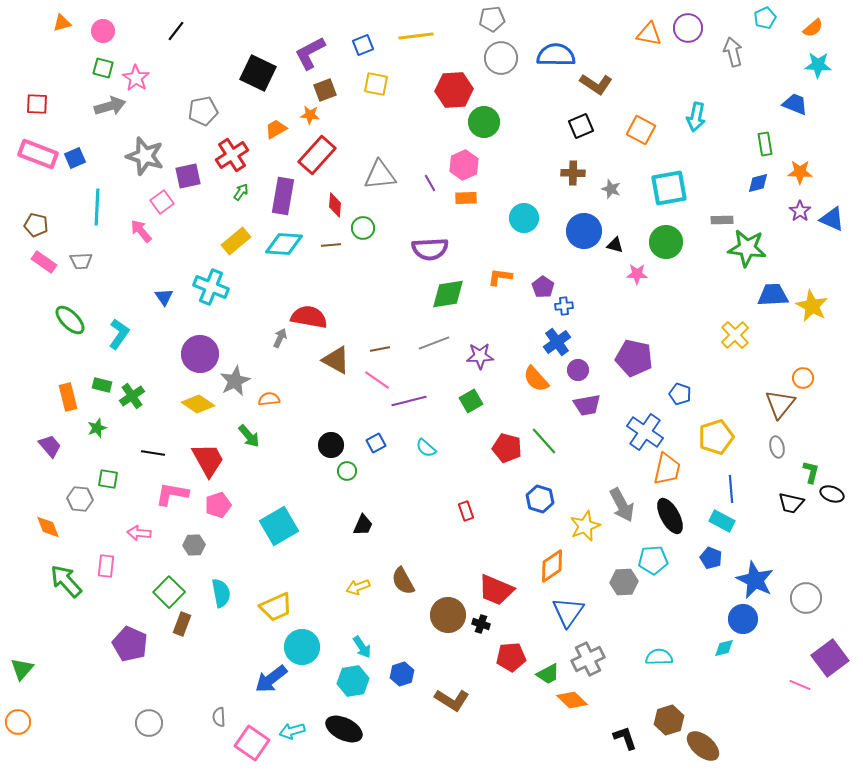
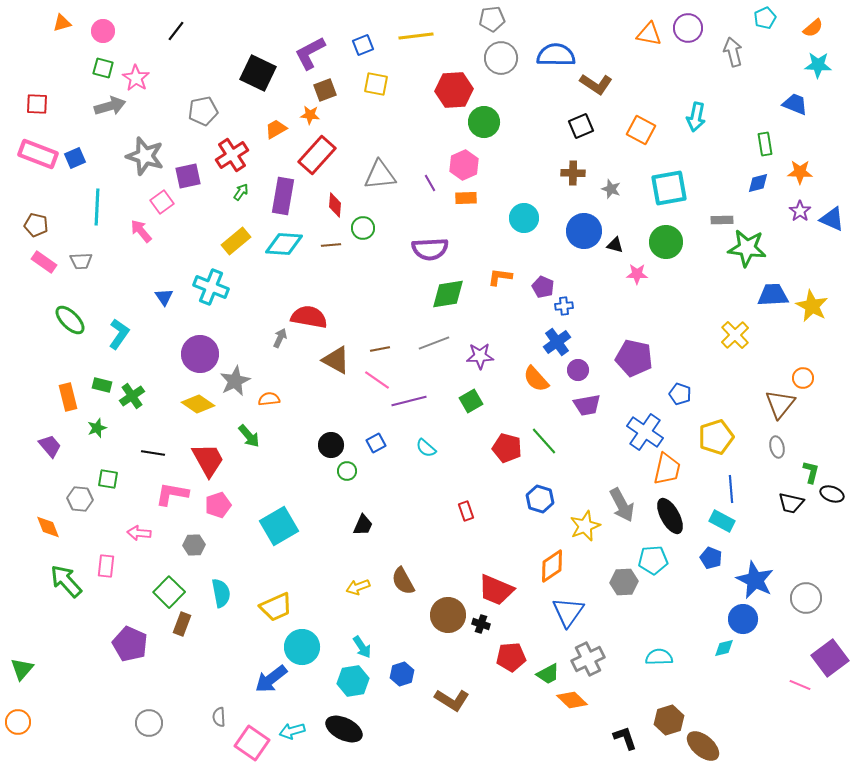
purple pentagon at (543, 287): rotated 10 degrees counterclockwise
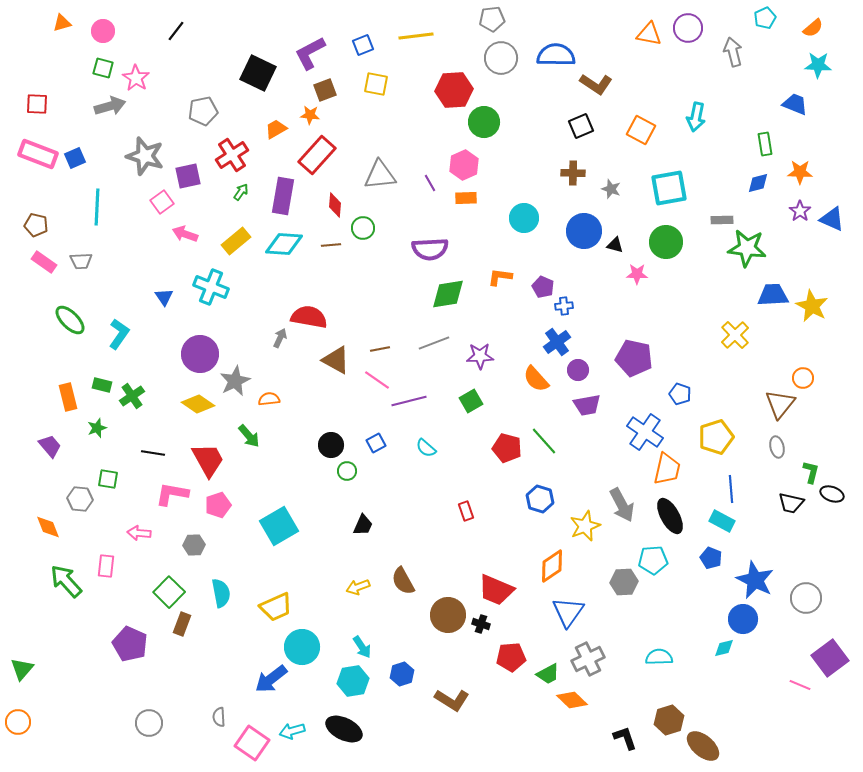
pink arrow at (141, 231): moved 44 px right, 3 px down; rotated 30 degrees counterclockwise
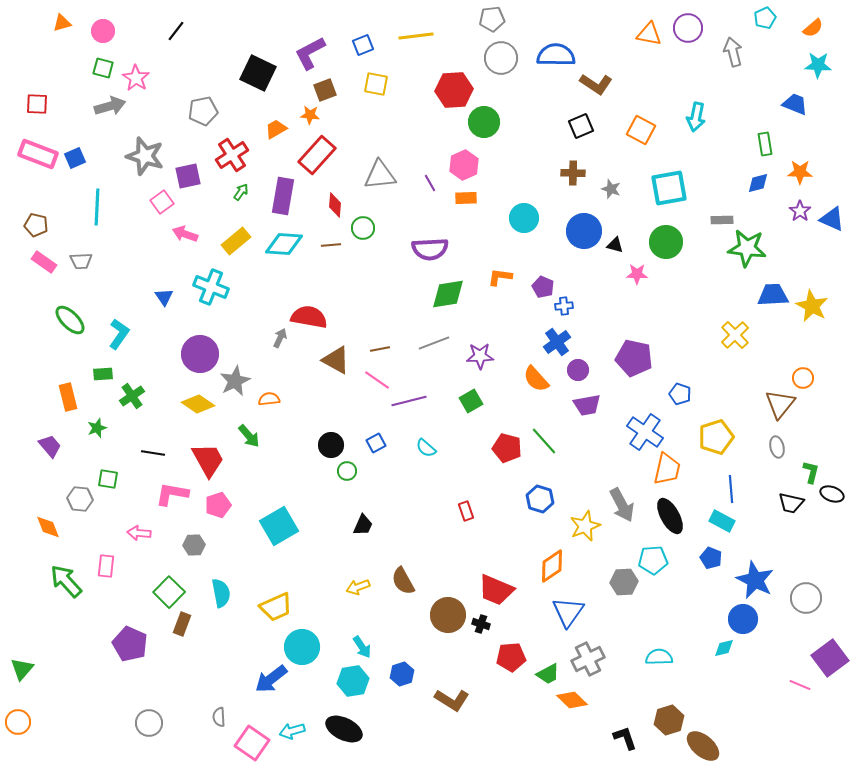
green rectangle at (102, 385): moved 1 px right, 11 px up; rotated 18 degrees counterclockwise
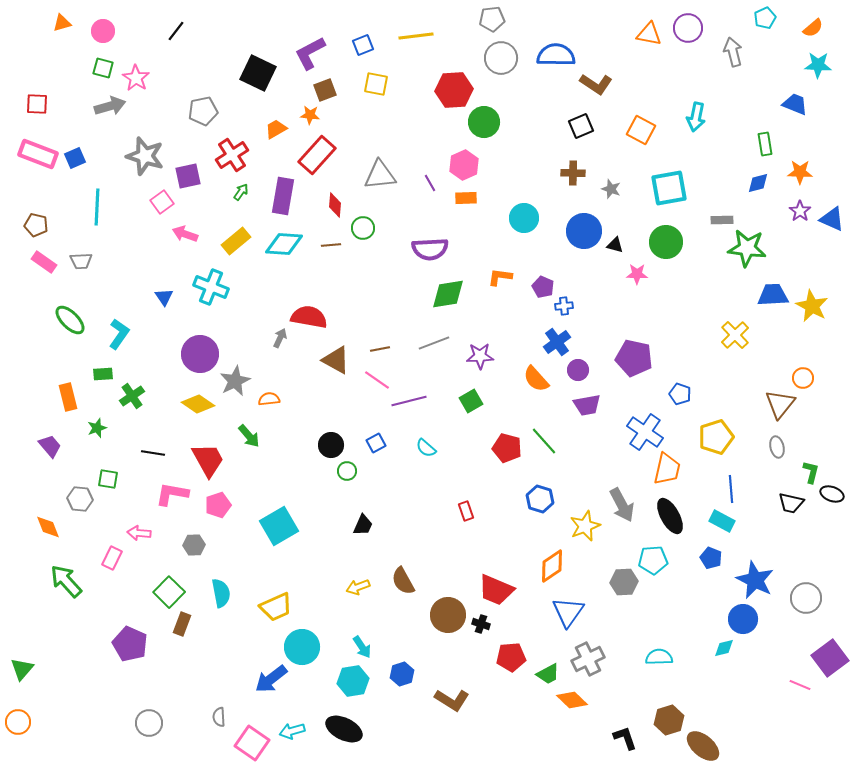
pink rectangle at (106, 566): moved 6 px right, 8 px up; rotated 20 degrees clockwise
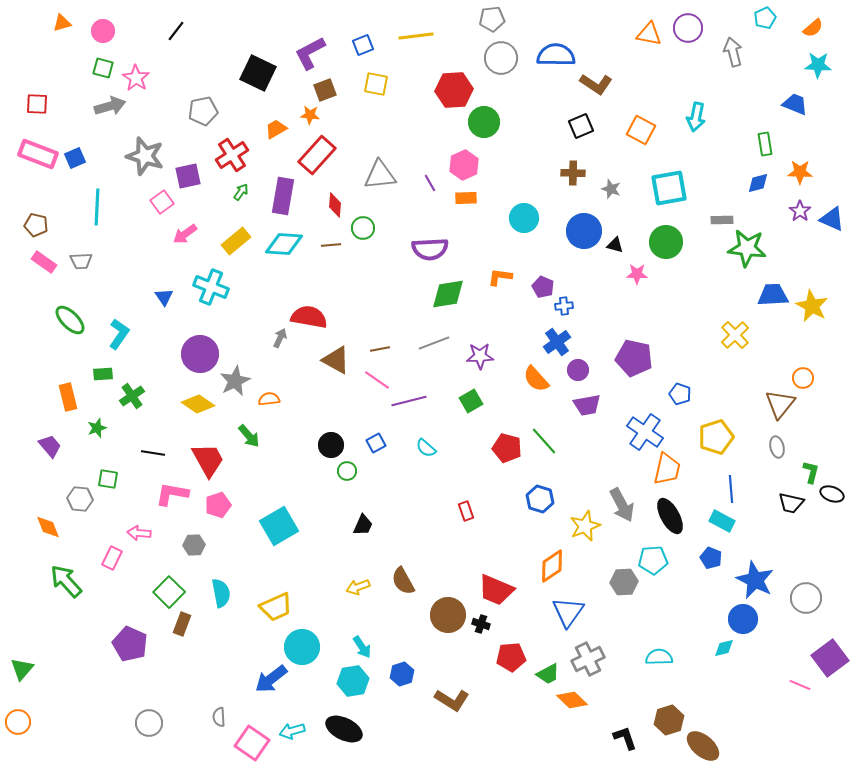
pink arrow at (185, 234): rotated 55 degrees counterclockwise
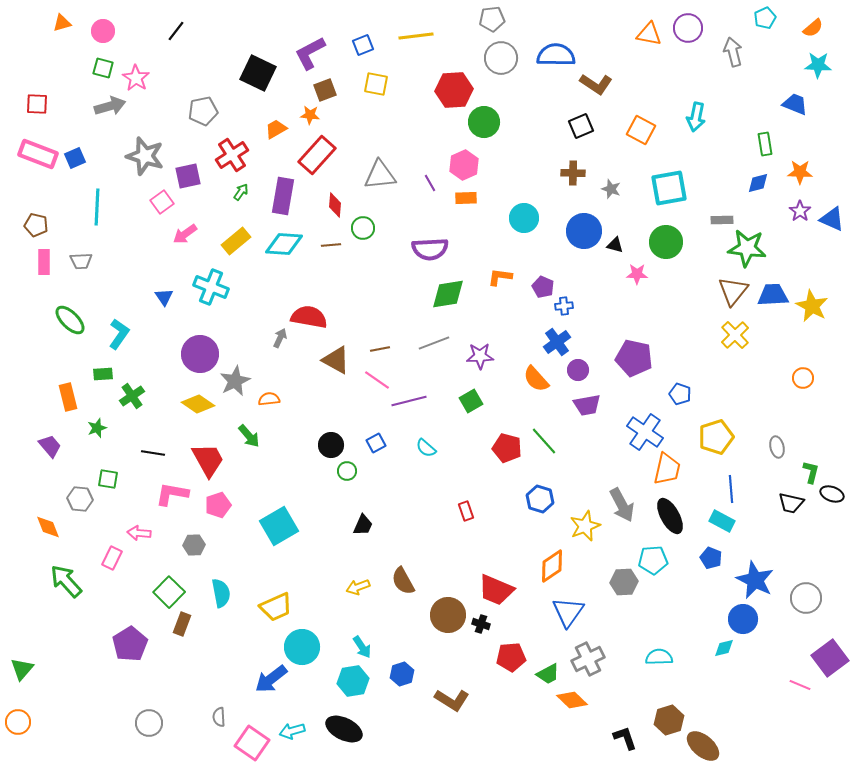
pink rectangle at (44, 262): rotated 55 degrees clockwise
brown triangle at (780, 404): moved 47 px left, 113 px up
purple pentagon at (130, 644): rotated 16 degrees clockwise
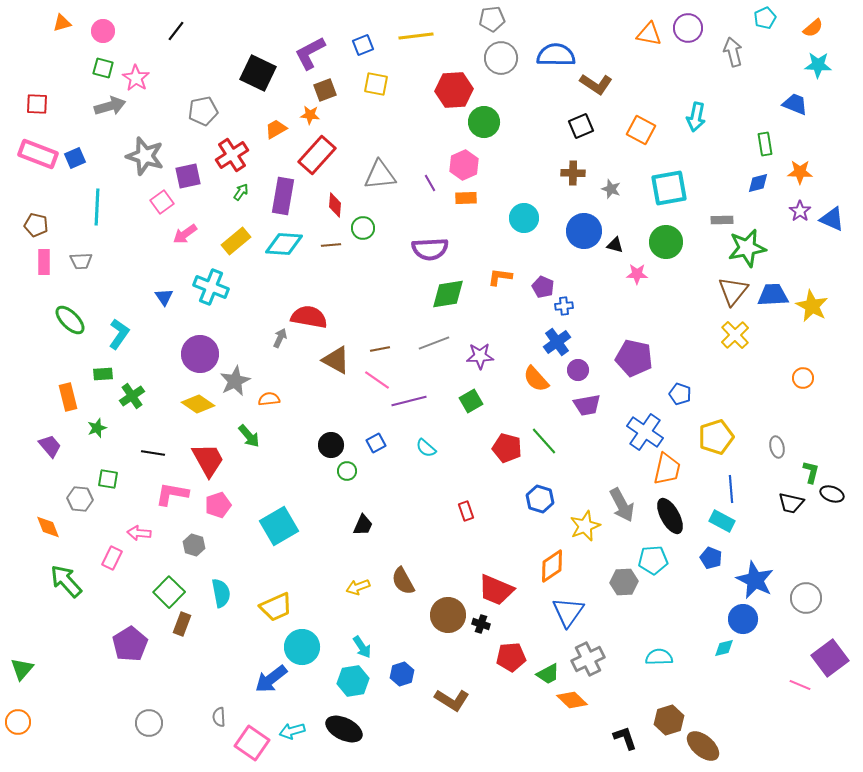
green star at (747, 248): rotated 18 degrees counterclockwise
gray hexagon at (194, 545): rotated 20 degrees clockwise
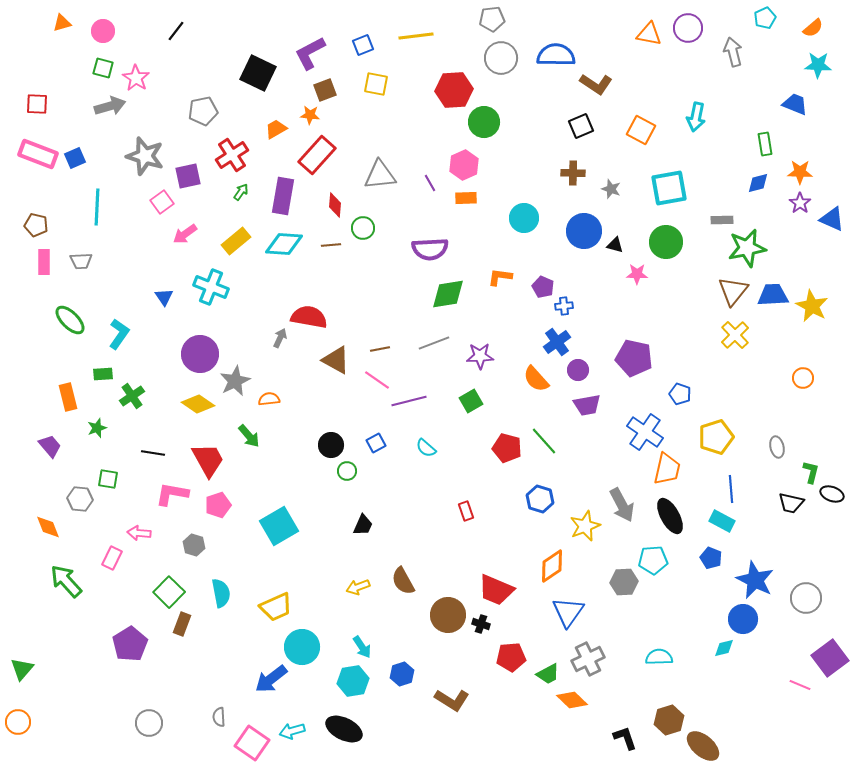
purple star at (800, 211): moved 8 px up
